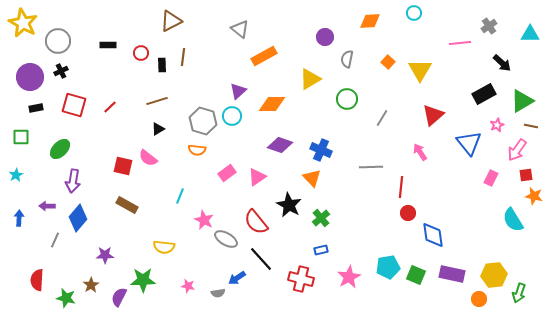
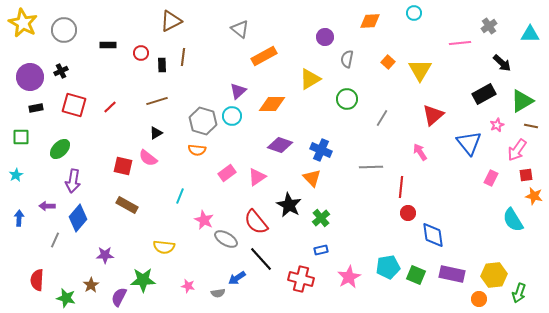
gray circle at (58, 41): moved 6 px right, 11 px up
black triangle at (158, 129): moved 2 px left, 4 px down
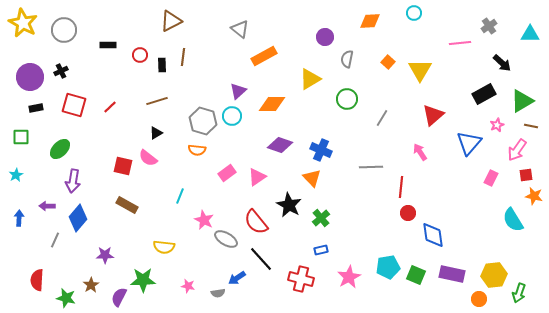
red circle at (141, 53): moved 1 px left, 2 px down
blue triangle at (469, 143): rotated 20 degrees clockwise
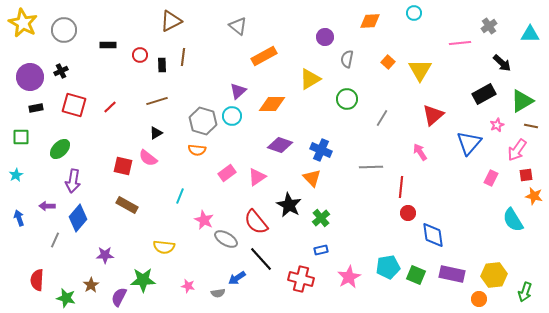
gray triangle at (240, 29): moved 2 px left, 3 px up
blue arrow at (19, 218): rotated 21 degrees counterclockwise
green arrow at (519, 293): moved 6 px right, 1 px up
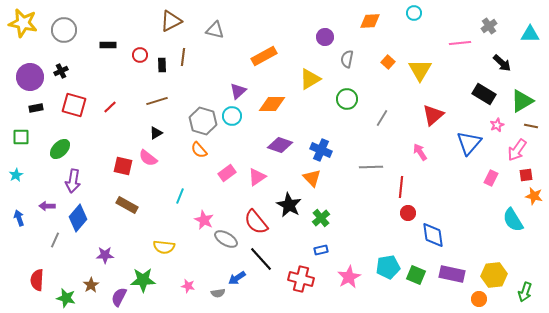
yellow star at (23, 23): rotated 16 degrees counterclockwise
gray triangle at (238, 26): moved 23 px left, 4 px down; rotated 24 degrees counterclockwise
black rectangle at (484, 94): rotated 60 degrees clockwise
orange semicircle at (197, 150): moved 2 px right; rotated 42 degrees clockwise
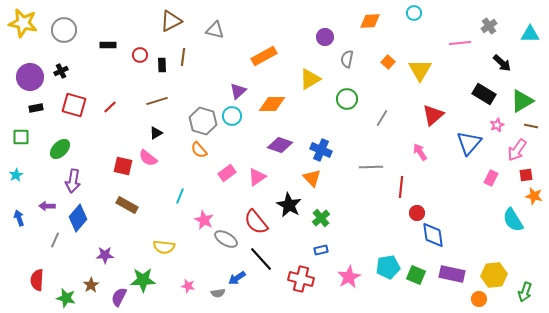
red circle at (408, 213): moved 9 px right
